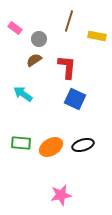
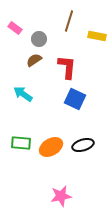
pink star: moved 1 px down
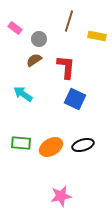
red L-shape: moved 1 px left
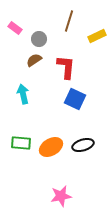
yellow rectangle: rotated 36 degrees counterclockwise
cyan arrow: rotated 42 degrees clockwise
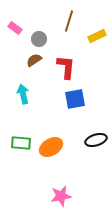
blue square: rotated 35 degrees counterclockwise
black ellipse: moved 13 px right, 5 px up
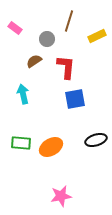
gray circle: moved 8 px right
brown semicircle: moved 1 px down
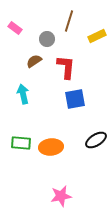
black ellipse: rotated 15 degrees counterclockwise
orange ellipse: rotated 25 degrees clockwise
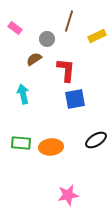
brown semicircle: moved 2 px up
red L-shape: moved 3 px down
pink star: moved 7 px right, 1 px up
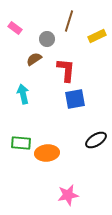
orange ellipse: moved 4 px left, 6 px down
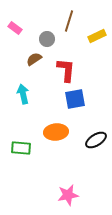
green rectangle: moved 5 px down
orange ellipse: moved 9 px right, 21 px up
